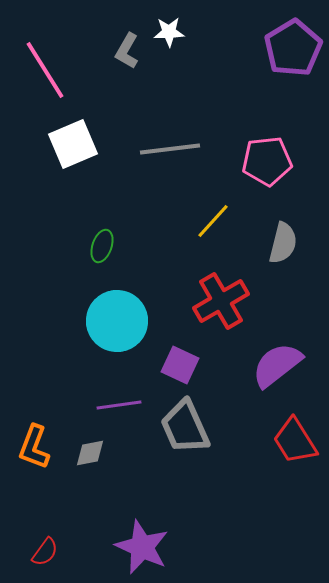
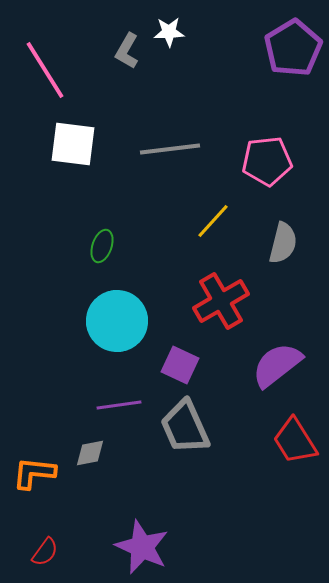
white square: rotated 30 degrees clockwise
orange L-shape: moved 26 px down; rotated 75 degrees clockwise
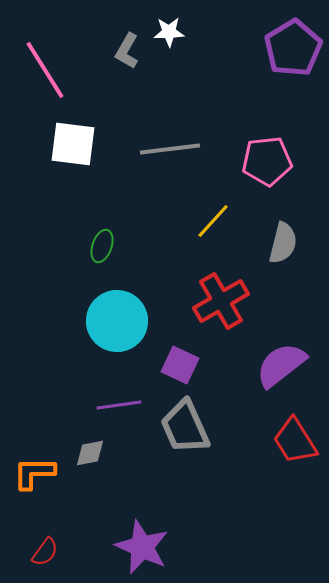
purple semicircle: moved 4 px right
orange L-shape: rotated 6 degrees counterclockwise
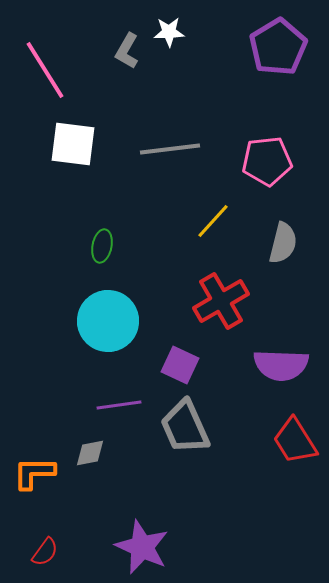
purple pentagon: moved 15 px left, 1 px up
green ellipse: rotated 8 degrees counterclockwise
cyan circle: moved 9 px left
purple semicircle: rotated 140 degrees counterclockwise
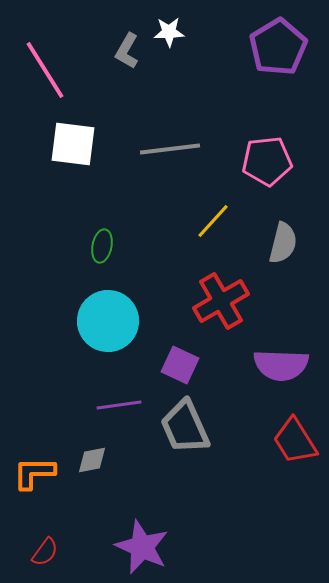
gray diamond: moved 2 px right, 7 px down
